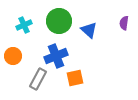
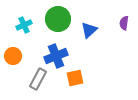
green circle: moved 1 px left, 2 px up
blue triangle: rotated 36 degrees clockwise
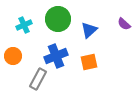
purple semicircle: moved 1 px down; rotated 56 degrees counterclockwise
orange square: moved 14 px right, 16 px up
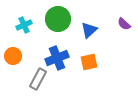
blue cross: moved 1 px right, 2 px down
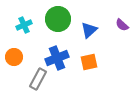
purple semicircle: moved 2 px left, 1 px down
orange circle: moved 1 px right, 1 px down
